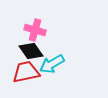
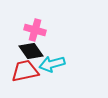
cyan arrow: rotated 15 degrees clockwise
red trapezoid: moved 1 px left, 1 px up
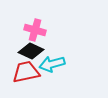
black diamond: rotated 30 degrees counterclockwise
red trapezoid: moved 1 px right, 1 px down
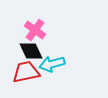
pink cross: rotated 20 degrees clockwise
black diamond: rotated 40 degrees clockwise
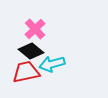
pink cross: moved 1 px up; rotated 10 degrees clockwise
black diamond: rotated 25 degrees counterclockwise
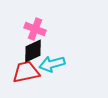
pink cross: rotated 25 degrees counterclockwise
black diamond: moved 2 px right; rotated 65 degrees counterclockwise
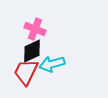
black diamond: moved 1 px left
red trapezoid: rotated 52 degrees counterclockwise
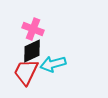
pink cross: moved 2 px left
cyan arrow: moved 1 px right
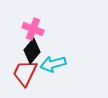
black diamond: rotated 25 degrees counterclockwise
red trapezoid: moved 1 px left, 1 px down
